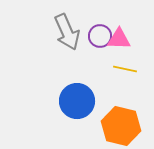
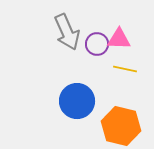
purple circle: moved 3 px left, 8 px down
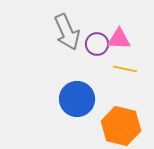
blue circle: moved 2 px up
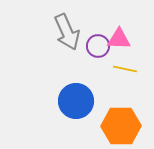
purple circle: moved 1 px right, 2 px down
blue circle: moved 1 px left, 2 px down
orange hexagon: rotated 15 degrees counterclockwise
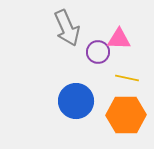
gray arrow: moved 4 px up
purple circle: moved 6 px down
yellow line: moved 2 px right, 9 px down
orange hexagon: moved 5 px right, 11 px up
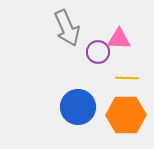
yellow line: rotated 10 degrees counterclockwise
blue circle: moved 2 px right, 6 px down
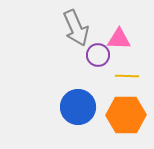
gray arrow: moved 9 px right
purple circle: moved 3 px down
yellow line: moved 2 px up
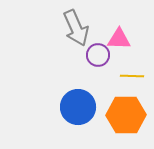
yellow line: moved 5 px right
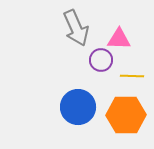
purple circle: moved 3 px right, 5 px down
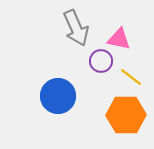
pink triangle: rotated 10 degrees clockwise
purple circle: moved 1 px down
yellow line: moved 1 px left, 1 px down; rotated 35 degrees clockwise
blue circle: moved 20 px left, 11 px up
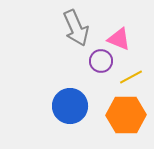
pink triangle: rotated 10 degrees clockwise
yellow line: rotated 65 degrees counterclockwise
blue circle: moved 12 px right, 10 px down
